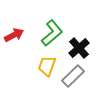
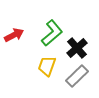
black cross: moved 2 px left
gray rectangle: moved 4 px right
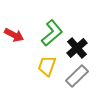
red arrow: rotated 54 degrees clockwise
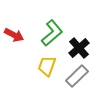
black cross: moved 2 px right
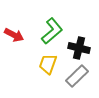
green L-shape: moved 2 px up
black cross: rotated 35 degrees counterclockwise
yellow trapezoid: moved 1 px right, 2 px up
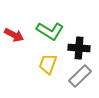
green L-shape: moved 2 px left; rotated 72 degrees clockwise
black cross: rotated 10 degrees counterclockwise
gray rectangle: moved 3 px right
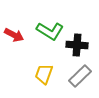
black cross: moved 2 px left, 3 px up
yellow trapezoid: moved 4 px left, 10 px down
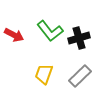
green L-shape: rotated 20 degrees clockwise
black cross: moved 2 px right, 7 px up; rotated 20 degrees counterclockwise
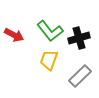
yellow trapezoid: moved 5 px right, 14 px up
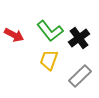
black cross: rotated 20 degrees counterclockwise
